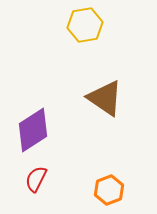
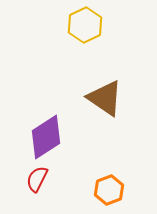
yellow hexagon: rotated 16 degrees counterclockwise
purple diamond: moved 13 px right, 7 px down
red semicircle: moved 1 px right
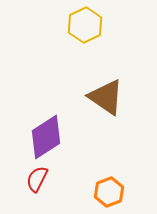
brown triangle: moved 1 px right, 1 px up
orange hexagon: moved 2 px down
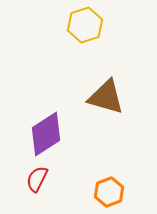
yellow hexagon: rotated 8 degrees clockwise
brown triangle: rotated 18 degrees counterclockwise
purple diamond: moved 3 px up
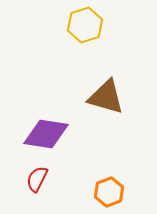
purple diamond: rotated 42 degrees clockwise
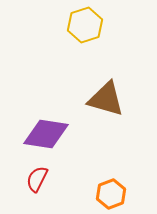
brown triangle: moved 2 px down
orange hexagon: moved 2 px right, 2 px down
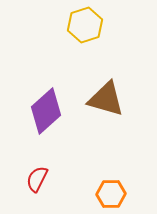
purple diamond: moved 23 px up; rotated 51 degrees counterclockwise
orange hexagon: rotated 20 degrees clockwise
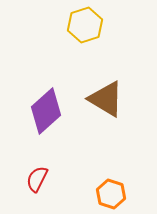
brown triangle: rotated 15 degrees clockwise
orange hexagon: rotated 20 degrees clockwise
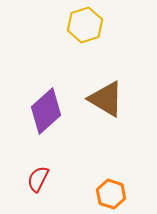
red semicircle: moved 1 px right
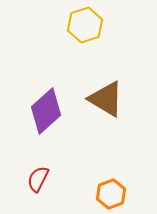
orange hexagon: rotated 20 degrees clockwise
